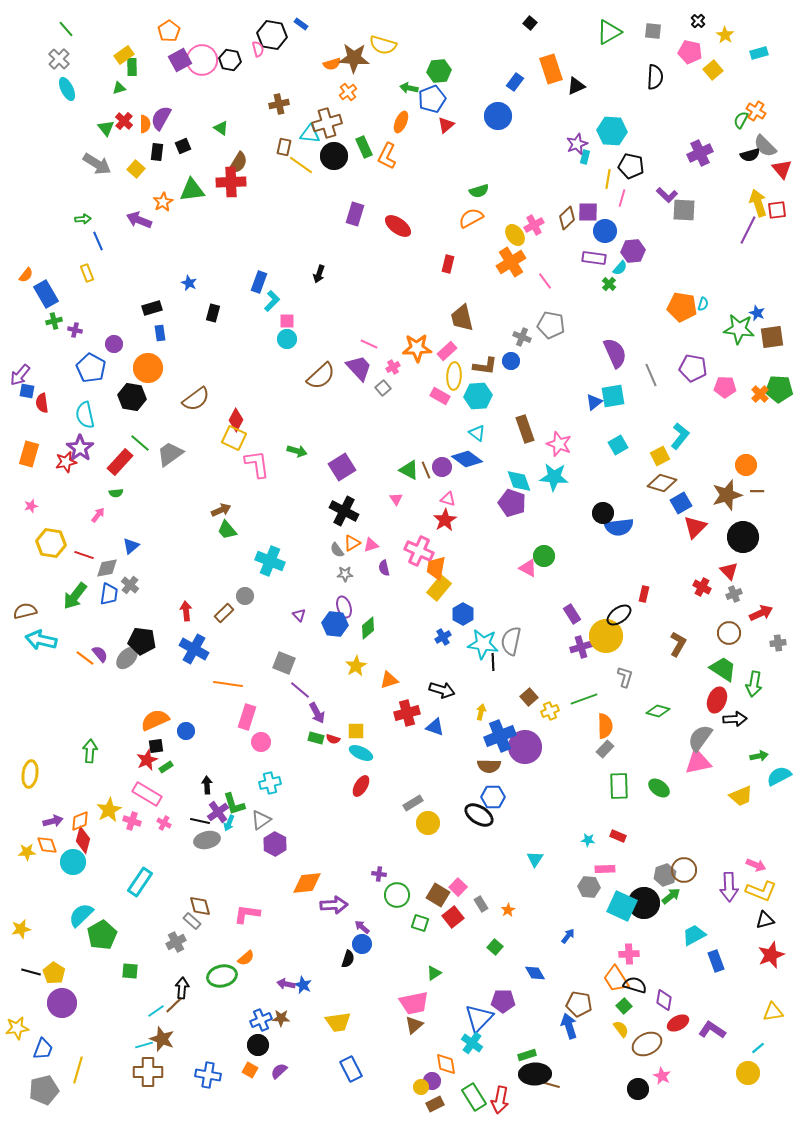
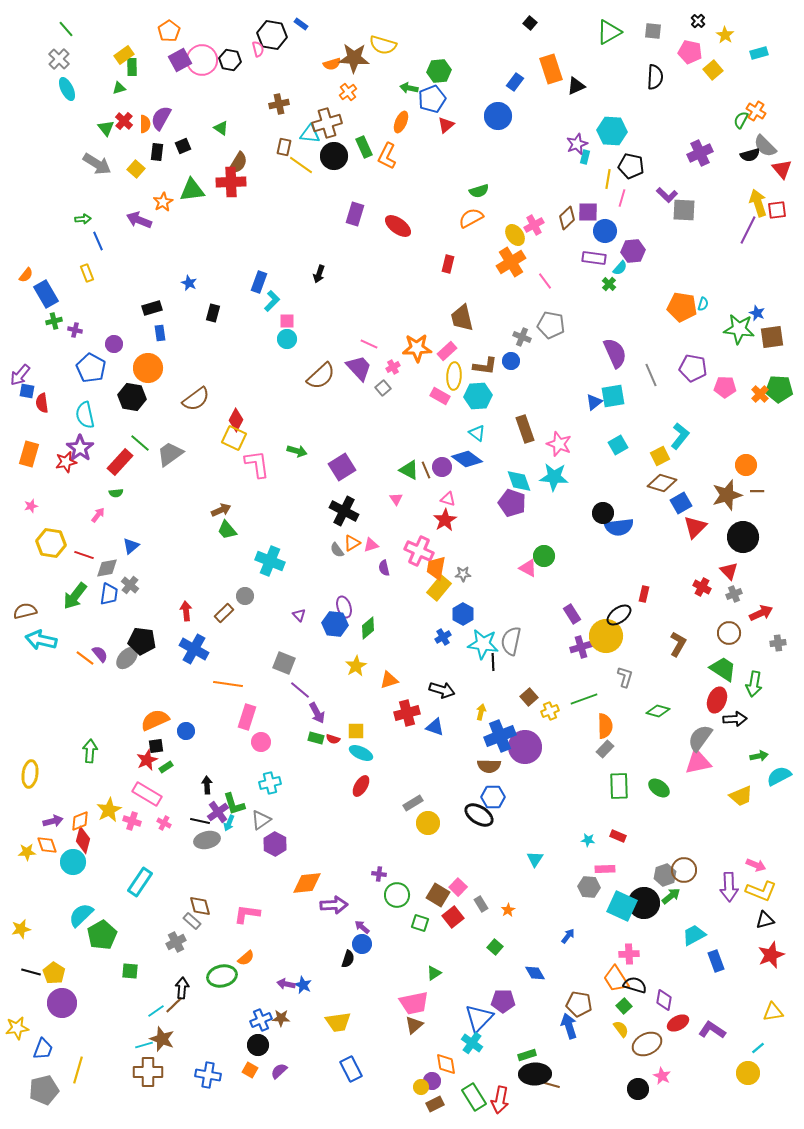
gray star at (345, 574): moved 118 px right
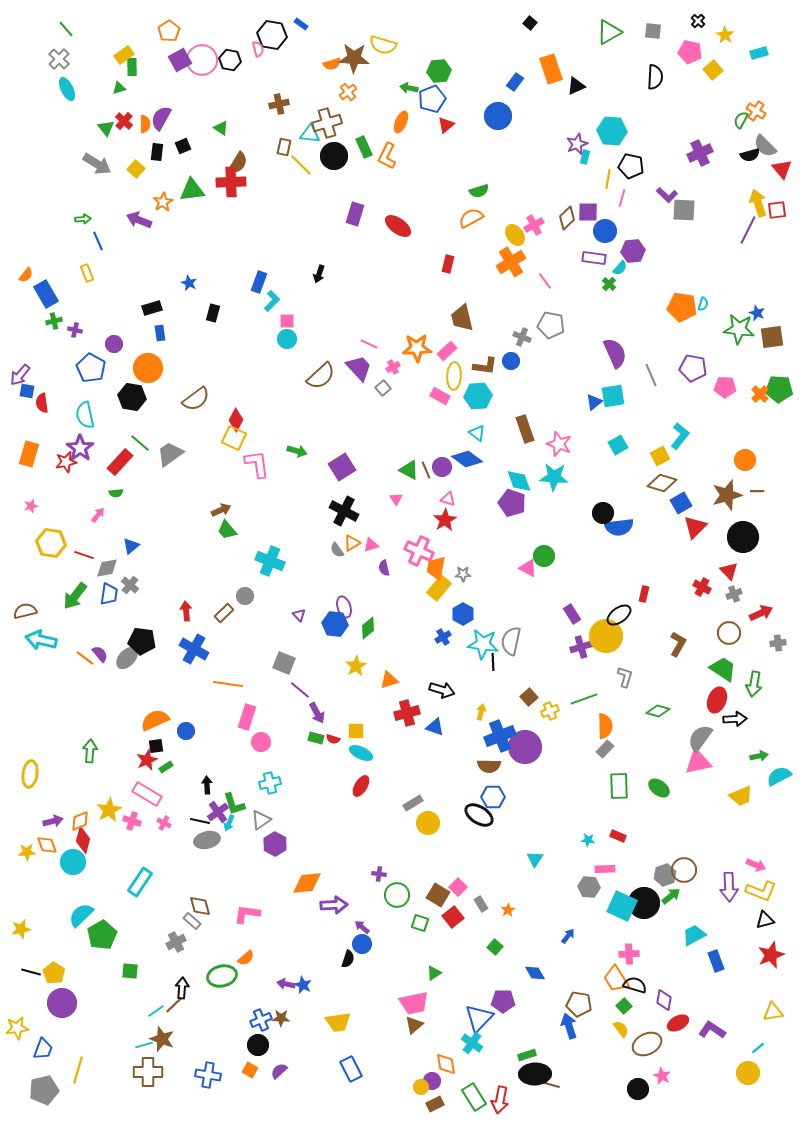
yellow line at (301, 165): rotated 10 degrees clockwise
orange circle at (746, 465): moved 1 px left, 5 px up
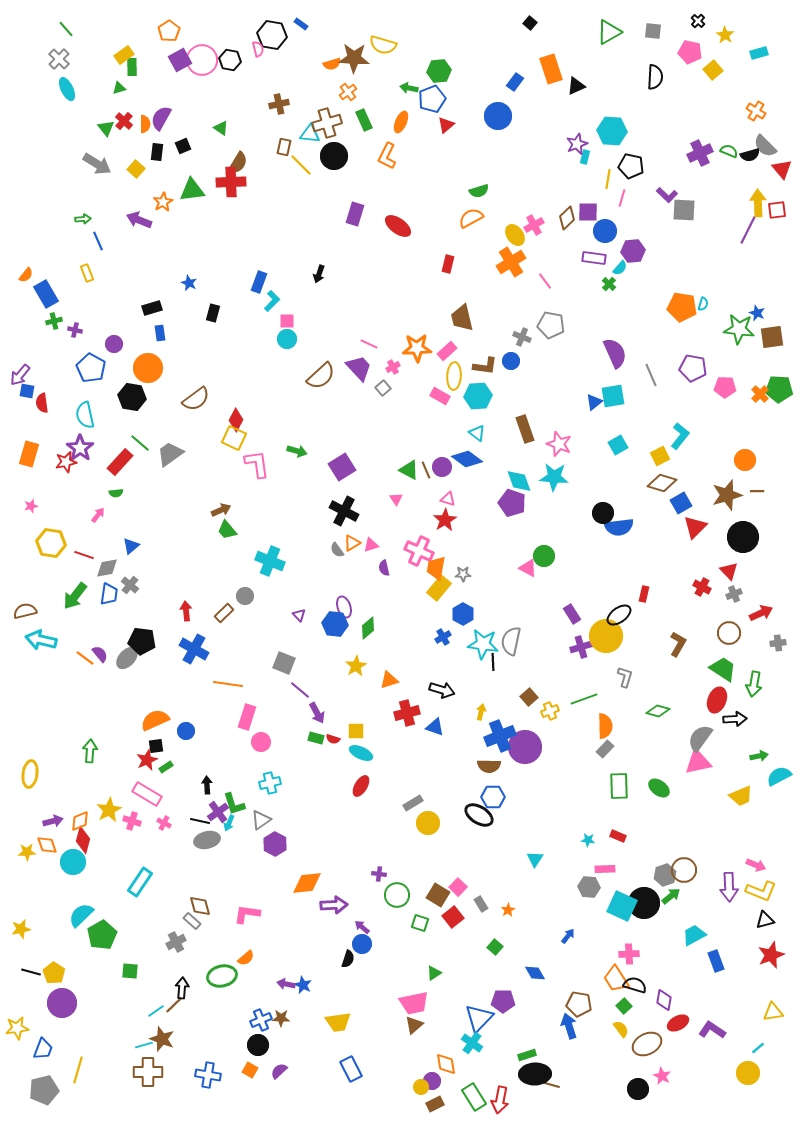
green semicircle at (741, 120): moved 12 px left, 31 px down; rotated 84 degrees clockwise
green rectangle at (364, 147): moved 27 px up
yellow arrow at (758, 203): rotated 16 degrees clockwise
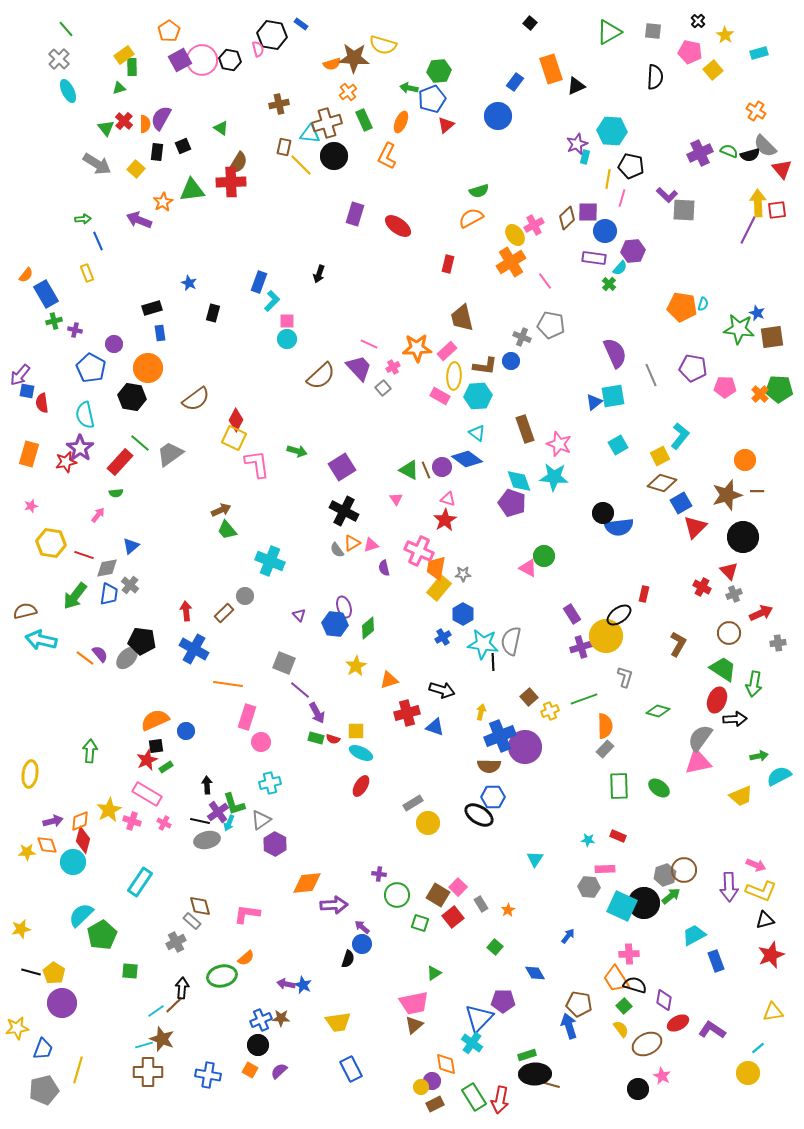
cyan ellipse at (67, 89): moved 1 px right, 2 px down
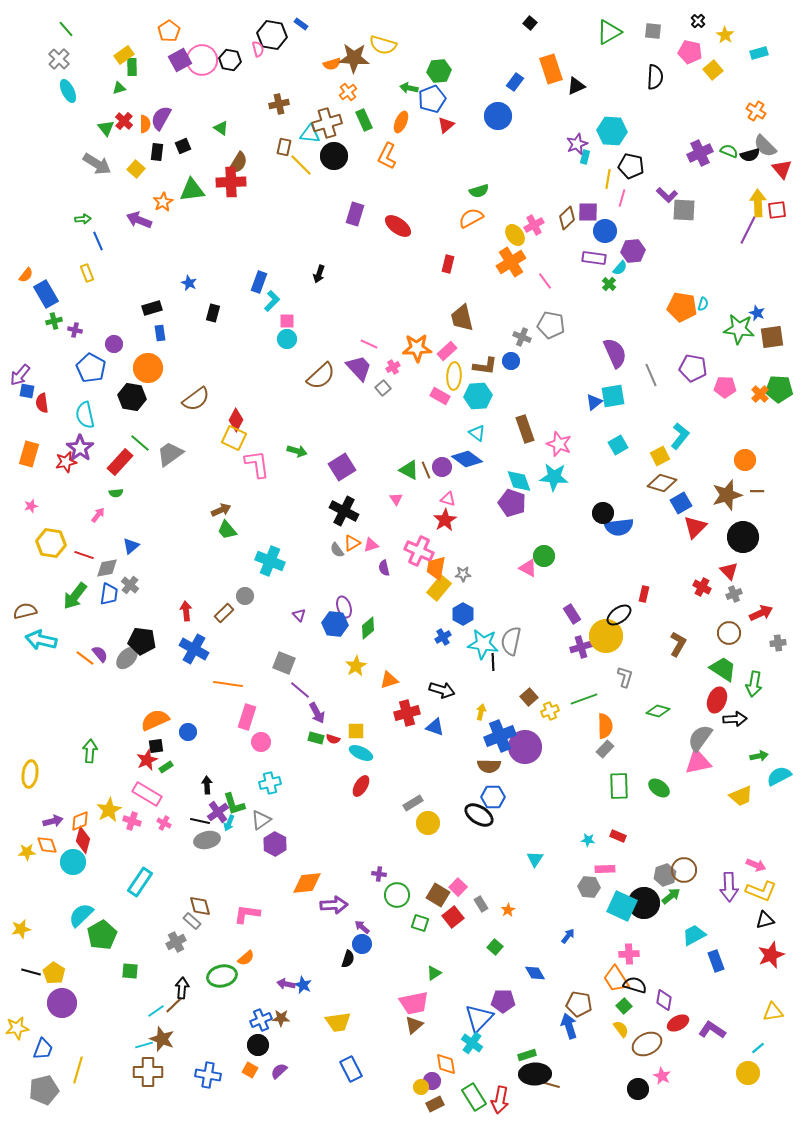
blue circle at (186, 731): moved 2 px right, 1 px down
